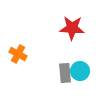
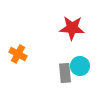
cyan circle: moved 5 px up
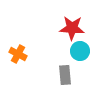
cyan circle: moved 15 px up
gray rectangle: moved 2 px down
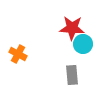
cyan circle: moved 3 px right, 7 px up
gray rectangle: moved 7 px right
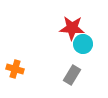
orange cross: moved 3 px left, 15 px down; rotated 12 degrees counterclockwise
gray rectangle: rotated 36 degrees clockwise
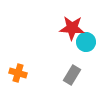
cyan circle: moved 3 px right, 2 px up
orange cross: moved 3 px right, 4 px down
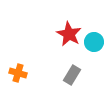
red star: moved 3 px left, 6 px down; rotated 25 degrees clockwise
cyan circle: moved 8 px right
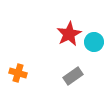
red star: rotated 15 degrees clockwise
gray rectangle: moved 1 px right, 1 px down; rotated 24 degrees clockwise
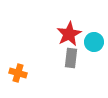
gray rectangle: moved 2 px left, 18 px up; rotated 48 degrees counterclockwise
